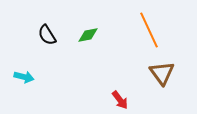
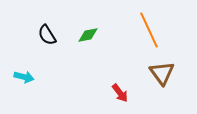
red arrow: moved 7 px up
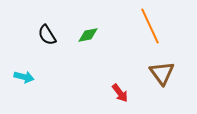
orange line: moved 1 px right, 4 px up
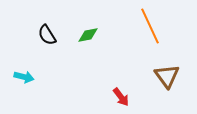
brown triangle: moved 5 px right, 3 px down
red arrow: moved 1 px right, 4 px down
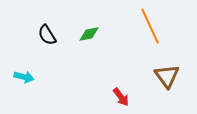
green diamond: moved 1 px right, 1 px up
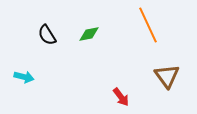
orange line: moved 2 px left, 1 px up
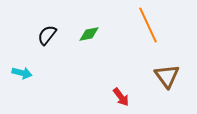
black semicircle: rotated 70 degrees clockwise
cyan arrow: moved 2 px left, 4 px up
